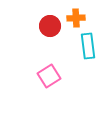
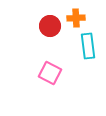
pink square: moved 1 px right, 3 px up; rotated 30 degrees counterclockwise
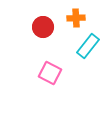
red circle: moved 7 px left, 1 px down
cyan rectangle: rotated 45 degrees clockwise
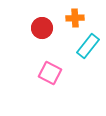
orange cross: moved 1 px left
red circle: moved 1 px left, 1 px down
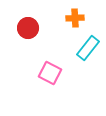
red circle: moved 14 px left
cyan rectangle: moved 2 px down
